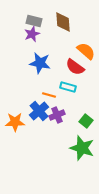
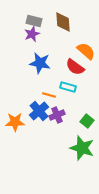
green square: moved 1 px right
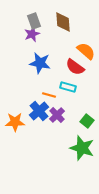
gray rectangle: rotated 56 degrees clockwise
purple cross: rotated 21 degrees counterclockwise
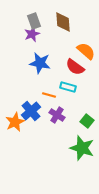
blue cross: moved 8 px left
purple cross: rotated 14 degrees counterclockwise
orange star: rotated 24 degrees counterclockwise
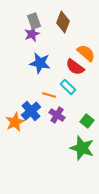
brown diamond: rotated 25 degrees clockwise
orange semicircle: moved 2 px down
cyan rectangle: rotated 28 degrees clockwise
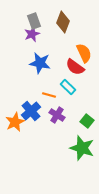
orange semicircle: moved 2 px left; rotated 24 degrees clockwise
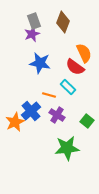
green star: moved 15 px left; rotated 25 degrees counterclockwise
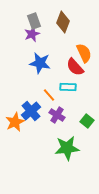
red semicircle: rotated 12 degrees clockwise
cyan rectangle: rotated 42 degrees counterclockwise
orange line: rotated 32 degrees clockwise
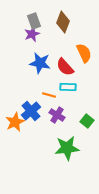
red semicircle: moved 10 px left
orange line: rotated 32 degrees counterclockwise
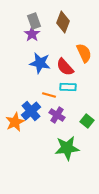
purple star: rotated 14 degrees counterclockwise
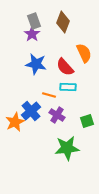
blue star: moved 4 px left, 1 px down
green square: rotated 32 degrees clockwise
